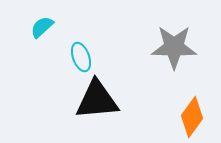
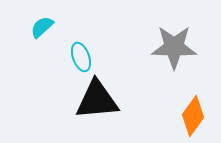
orange diamond: moved 1 px right, 1 px up
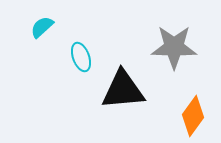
black triangle: moved 26 px right, 10 px up
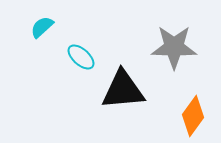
cyan ellipse: rotated 28 degrees counterclockwise
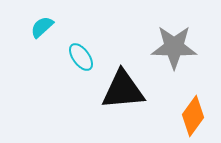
cyan ellipse: rotated 12 degrees clockwise
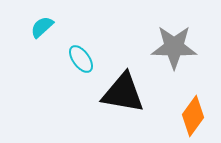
cyan ellipse: moved 2 px down
black triangle: moved 3 px down; rotated 15 degrees clockwise
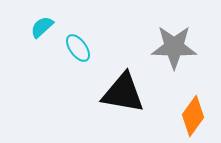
cyan ellipse: moved 3 px left, 11 px up
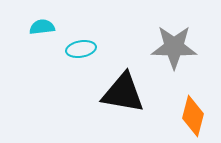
cyan semicircle: rotated 35 degrees clockwise
cyan ellipse: moved 3 px right, 1 px down; rotated 64 degrees counterclockwise
orange diamond: rotated 21 degrees counterclockwise
